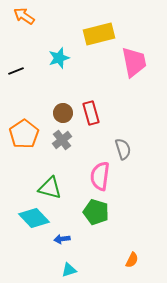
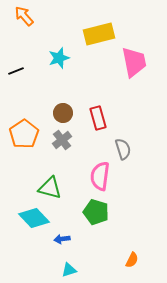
orange arrow: rotated 15 degrees clockwise
red rectangle: moved 7 px right, 5 px down
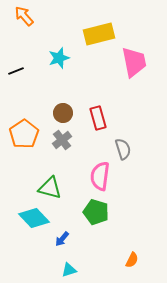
blue arrow: rotated 42 degrees counterclockwise
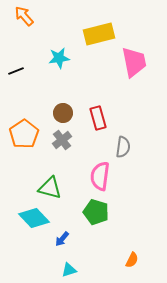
cyan star: rotated 10 degrees clockwise
gray semicircle: moved 2 px up; rotated 25 degrees clockwise
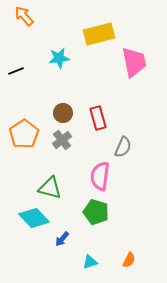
gray semicircle: rotated 15 degrees clockwise
orange semicircle: moved 3 px left
cyan triangle: moved 21 px right, 8 px up
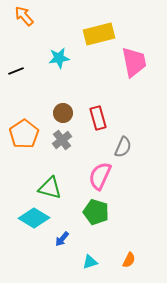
pink semicircle: rotated 16 degrees clockwise
cyan diamond: rotated 16 degrees counterclockwise
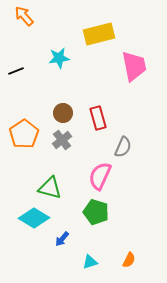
pink trapezoid: moved 4 px down
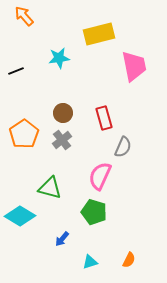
red rectangle: moved 6 px right
green pentagon: moved 2 px left
cyan diamond: moved 14 px left, 2 px up
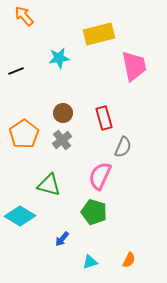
green triangle: moved 1 px left, 3 px up
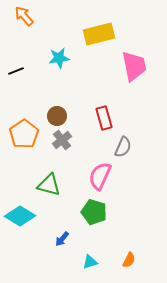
brown circle: moved 6 px left, 3 px down
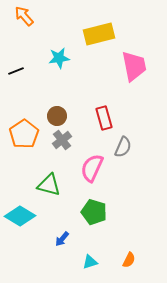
pink semicircle: moved 8 px left, 8 px up
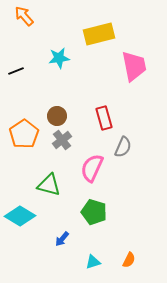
cyan triangle: moved 3 px right
